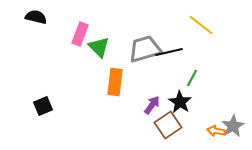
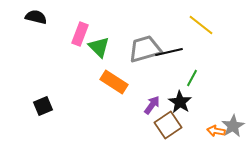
orange rectangle: moved 1 px left; rotated 64 degrees counterclockwise
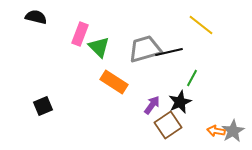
black star: rotated 15 degrees clockwise
gray star: moved 5 px down
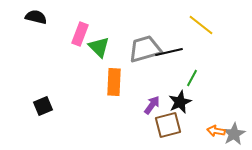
orange rectangle: rotated 60 degrees clockwise
brown square: rotated 20 degrees clockwise
gray star: moved 1 px right, 3 px down
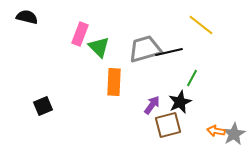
black semicircle: moved 9 px left
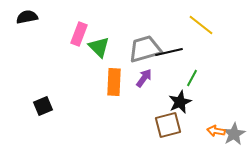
black semicircle: rotated 25 degrees counterclockwise
pink rectangle: moved 1 px left
purple arrow: moved 8 px left, 27 px up
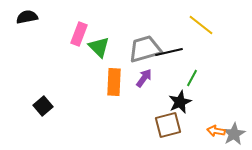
black square: rotated 18 degrees counterclockwise
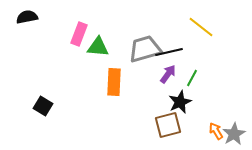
yellow line: moved 2 px down
green triangle: moved 1 px left; rotated 40 degrees counterclockwise
purple arrow: moved 24 px right, 4 px up
black square: rotated 18 degrees counterclockwise
orange arrow: rotated 48 degrees clockwise
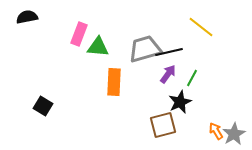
brown square: moved 5 px left
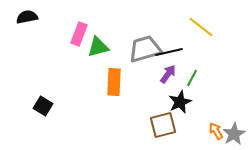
green triangle: rotated 20 degrees counterclockwise
